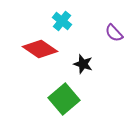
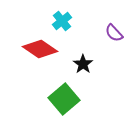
cyan cross: rotated 12 degrees clockwise
black star: rotated 18 degrees clockwise
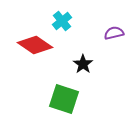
purple semicircle: rotated 120 degrees clockwise
red diamond: moved 5 px left, 4 px up
green square: rotated 32 degrees counterclockwise
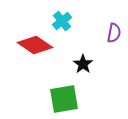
purple semicircle: rotated 114 degrees clockwise
green square: rotated 28 degrees counterclockwise
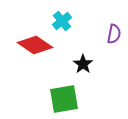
purple semicircle: moved 1 px down
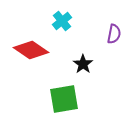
red diamond: moved 4 px left, 5 px down
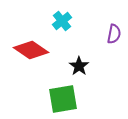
black star: moved 4 px left, 2 px down
green square: moved 1 px left
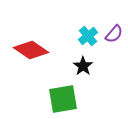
cyan cross: moved 26 px right, 15 px down
purple semicircle: rotated 30 degrees clockwise
black star: moved 4 px right
